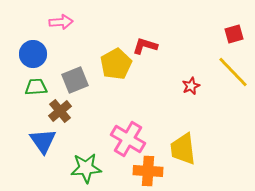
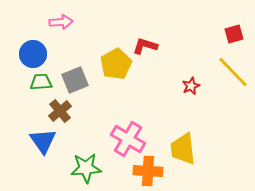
green trapezoid: moved 5 px right, 5 px up
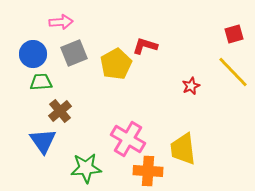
gray square: moved 1 px left, 27 px up
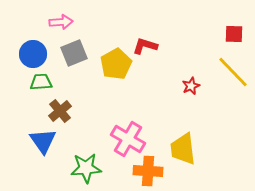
red square: rotated 18 degrees clockwise
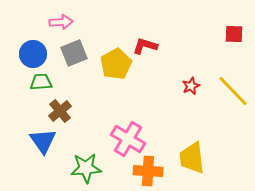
yellow line: moved 19 px down
yellow trapezoid: moved 9 px right, 9 px down
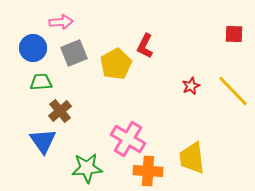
red L-shape: rotated 80 degrees counterclockwise
blue circle: moved 6 px up
green star: moved 1 px right
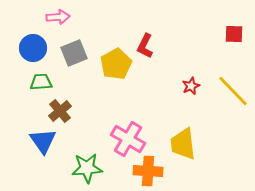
pink arrow: moved 3 px left, 5 px up
yellow trapezoid: moved 9 px left, 14 px up
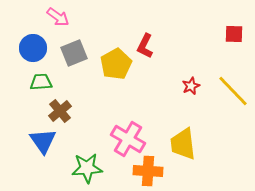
pink arrow: rotated 40 degrees clockwise
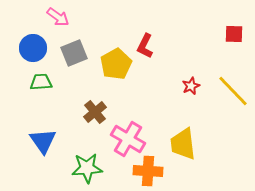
brown cross: moved 35 px right, 1 px down
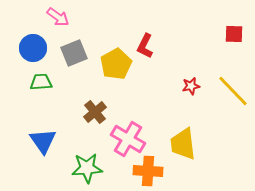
red star: rotated 12 degrees clockwise
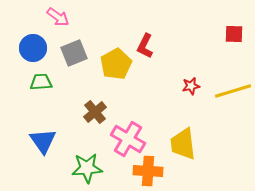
yellow line: rotated 63 degrees counterclockwise
